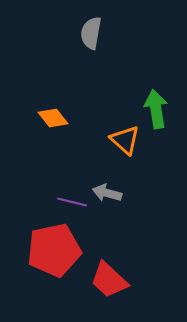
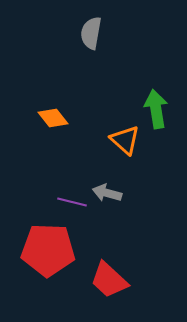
red pentagon: moved 6 px left; rotated 14 degrees clockwise
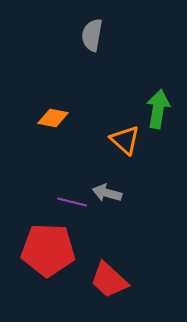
gray semicircle: moved 1 px right, 2 px down
green arrow: moved 2 px right; rotated 18 degrees clockwise
orange diamond: rotated 40 degrees counterclockwise
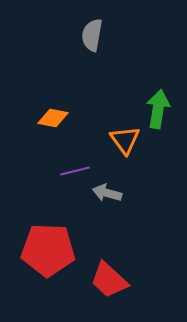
orange triangle: rotated 12 degrees clockwise
purple line: moved 3 px right, 31 px up; rotated 28 degrees counterclockwise
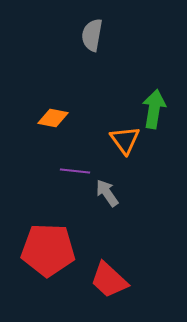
green arrow: moved 4 px left
purple line: rotated 20 degrees clockwise
gray arrow: rotated 40 degrees clockwise
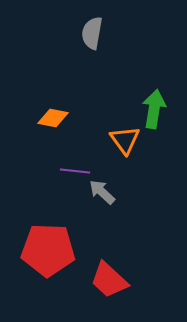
gray semicircle: moved 2 px up
gray arrow: moved 5 px left, 1 px up; rotated 12 degrees counterclockwise
